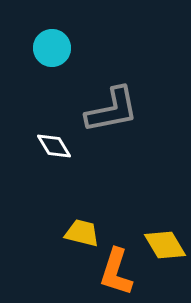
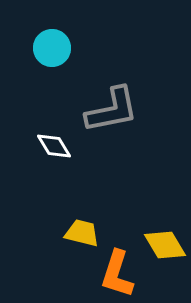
orange L-shape: moved 1 px right, 2 px down
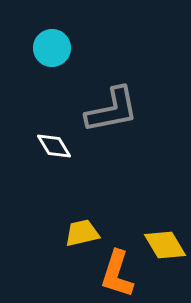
yellow trapezoid: rotated 27 degrees counterclockwise
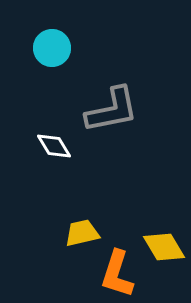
yellow diamond: moved 1 px left, 2 px down
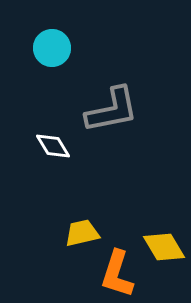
white diamond: moved 1 px left
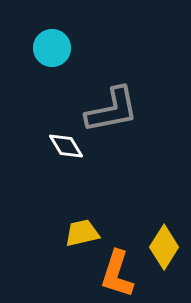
white diamond: moved 13 px right
yellow diamond: rotated 63 degrees clockwise
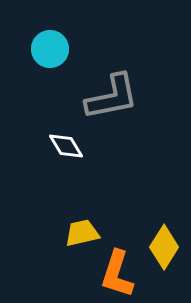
cyan circle: moved 2 px left, 1 px down
gray L-shape: moved 13 px up
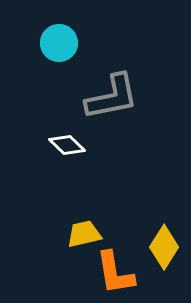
cyan circle: moved 9 px right, 6 px up
white diamond: moved 1 px right, 1 px up; rotated 15 degrees counterclockwise
yellow trapezoid: moved 2 px right, 1 px down
orange L-shape: moved 2 px left, 1 px up; rotated 27 degrees counterclockwise
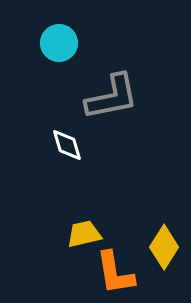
white diamond: rotated 30 degrees clockwise
